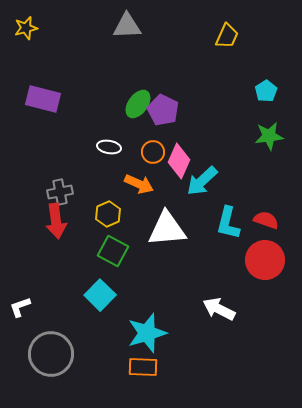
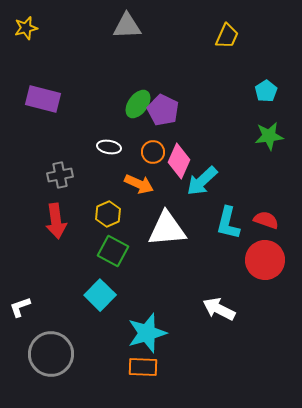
gray cross: moved 17 px up
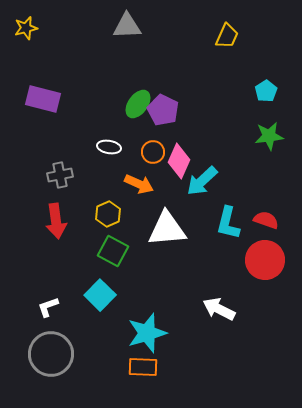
white L-shape: moved 28 px right
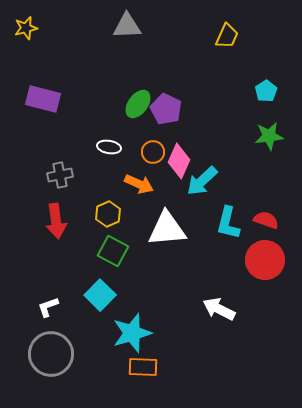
purple pentagon: moved 3 px right, 1 px up
cyan star: moved 15 px left
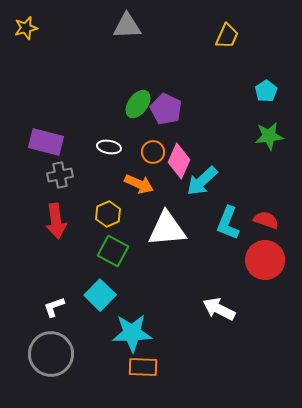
purple rectangle: moved 3 px right, 43 px down
cyan L-shape: rotated 8 degrees clockwise
white L-shape: moved 6 px right
cyan star: rotated 15 degrees clockwise
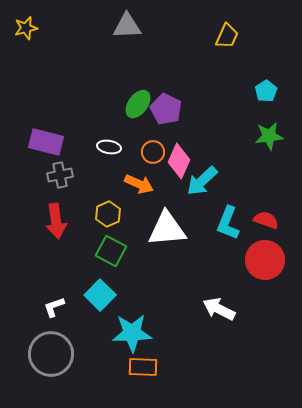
green square: moved 2 px left
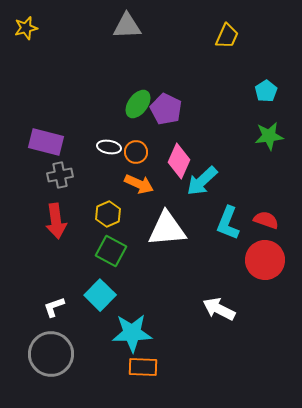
orange circle: moved 17 px left
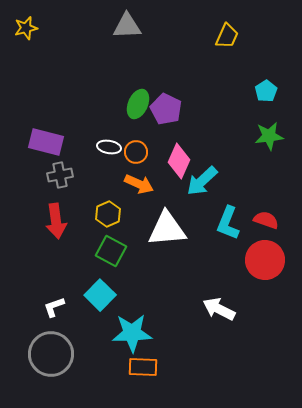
green ellipse: rotated 12 degrees counterclockwise
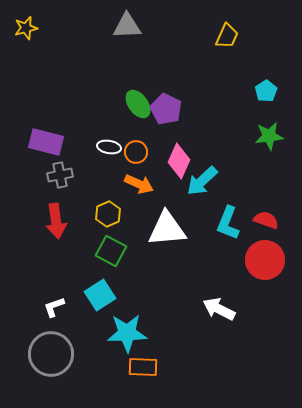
green ellipse: rotated 60 degrees counterclockwise
cyan square: rotated 12 degrees clockwise
cyan star: moved 5 px left
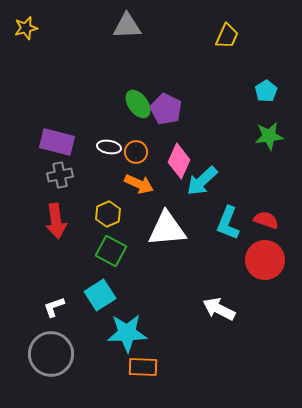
purple rectangle: moved 11 px right
